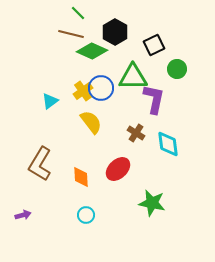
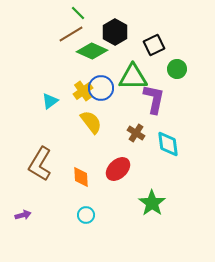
brown line: rotated 45 degrees counterclockwise
green star: rotated 24 degrees clockwise
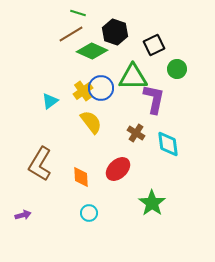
green line: rotated 28 degrees counterclockwise
black hexagon: rotated 10 degrees counterclockwise
cyan circle: moved 3 px right, 2 px up
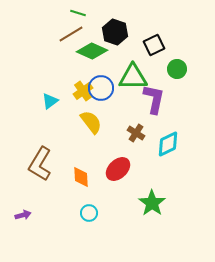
cyan diamond: rotated 72 degrees clockwise
